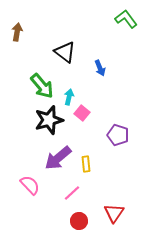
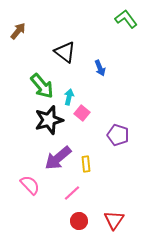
brown arrow: moved 1 px right, 1 px up; rotated 30 degrees clockwise
red triangle: moved 7 px down
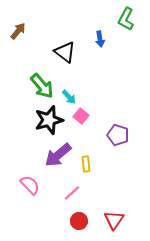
green L-shape: rotated 115 degrees counterclockwise
blue arrow: moved 29 px up; rotated 14 degrees clockwise
cyan arrow: rotated 126 degrees clockwise
pink square: moved 1 px left, 3 px down
purple arrow: moved 3 px up
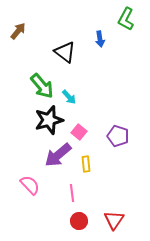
pink square: moved 2 px left, 16 px down
purple pentagon: moved 1 px down
pink line: rotated 54 degrees counterclockwise
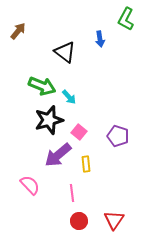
green arrow: rotated 28 degrees counterclockwise
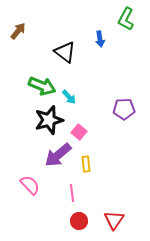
purple pentagon: moved 6 px right, 27 px up; rotated 20 degrees counterclockwise
